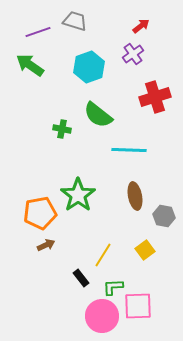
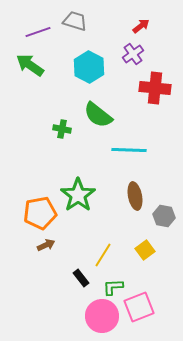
cyan hexagon: rotated 12 degrees counterclockwise
red cross: moved 9 px up; rotated 24 degrees clockwise
pink square: moved 1 px right, 1 px down; rotated 20 degrees counterclockwise
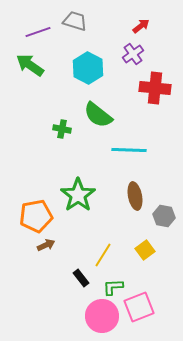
cyan hexagon: moved 1 px left, 1 px down
orange pentagon: moved 4 px left, 3 px down
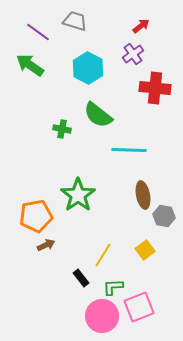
purple line: rotated 55 degrees clockwise
brown ellipse: moved 8 px right, 1 px up
